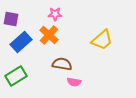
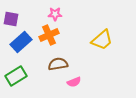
orange cross: rotated 24 degrees clockwise
brown semicircle: moved 4 px left; rotated 18 degrees counterclockwise
pink semicircle: rotated 32 degrees counterclockwise
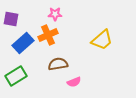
orange cross: moved 1 px left
blue rectangle: moved 2 px right, 1 px down
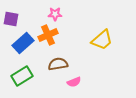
green rectangle: moved 6 px right
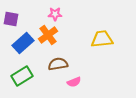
orange cross: rotated 12 degrees counterclockwise
yellow trapezoid: moved 1 px up; rotated 145 degrees counterclockwise
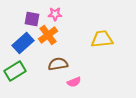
purple square: moved 21 px right
green rectangle: moved 7 px left, 5 px up
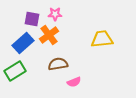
orange cross: moved 1 px right
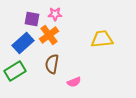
brown semicircle: moved 6 px left; rotated 72 degrees counterclockwise
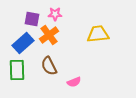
yellow trapezoid: moved 4 px left, 5 px up
brown semicircle: moved 3 px left, 2 px down; rotated 36 degrees counterclockwise
green rectangle: moved 2 px right, 1 px up; rotated 60 degrees counterclockwise
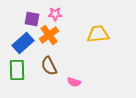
pink semicircle: rotated 40 degrees clockwise
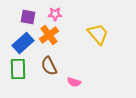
purple square: moved 4 px left, 2 px up
yellow trapezoid: rotated 55 degrees clockwise
green rectangle: moved 1 px right, 1 px up
